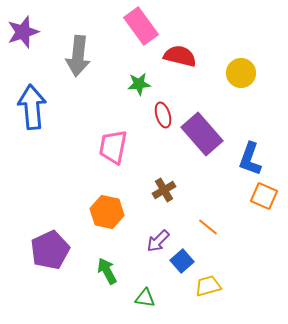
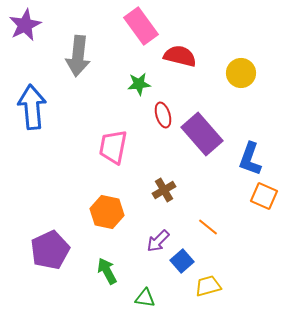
purple star: moved 2 px right, 7 px up; rotated 8 degrees counterclockwise
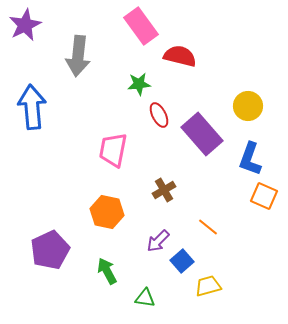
yellow circle: moved 7 px right, 33 px down
red ellipse: moved 4 px left; rotated 10 degrees counterclockwise
pink trapezoid: moved 3 px down
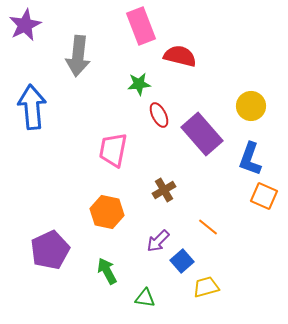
pink rectangle: rotated 15 degrees clockwise
yellow circle: moved 3 px right
yellow trapezoid: moved 2 px left, 1 px down
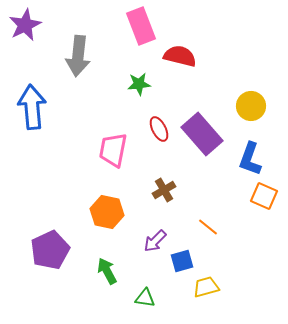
red ellipse: moved 14 px down
purple arrow: moved 3 px left
blue square: rotated 25 degrees clockwise
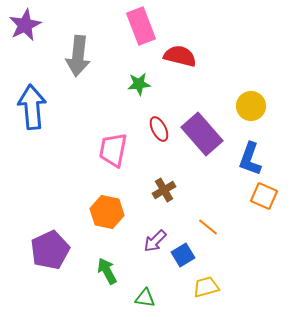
blue square: moved 1 px right, 6 px up; rotated 15 degrees counterclockwise
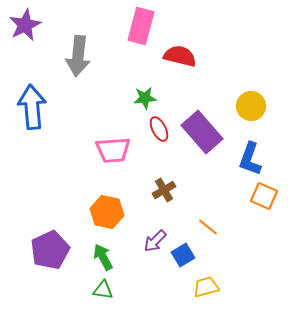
pink rectangle: rotated 36 degrees clockwise
green star: moved 6 px right, 14 px down
purple rectangle: moved 2 px up
pink trapezoid: rotated 105 degrees counterclockwise
green arrow: moved 4 px left, 14 px up
green triangle: moved 42 px left, 8 px up
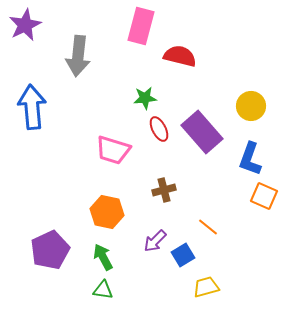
pink trapezoid: rotated 21 degrees clockwise
brown cross: rotated 15 degrees clockwise
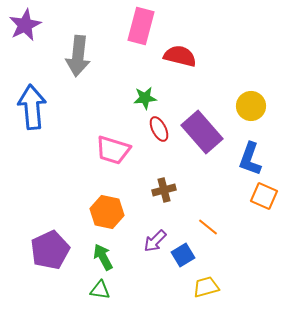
green triangle: moved 3 px left
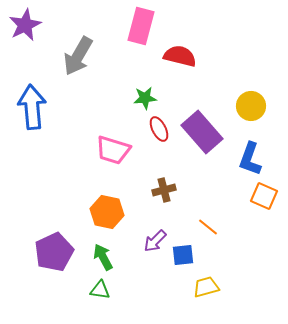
gray arrow: rotated 24 degrees clockwise
purple pentagon: moved 4 px right, 2 px down
blue square: rotated 25 degrees clockwise
